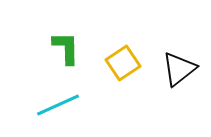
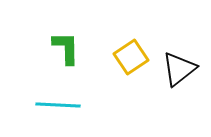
yellow square: moved 8 px right, 6 px up
cyan line: rotated 27 degrees clockwise
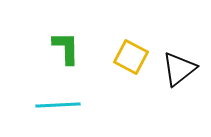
yellow square: rotated 28 degrees counterclockwise
cyan line: rotated 6 degrees counterclockwise
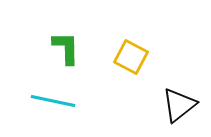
black triangle: moved 36 px down
cyan line: moved 5 px left, 4 px up; rotated 15 degrees clockwise
